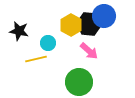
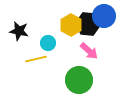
black hexagon: moved 1 px left
green circle: moved 2 px up
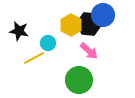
blue circle: moved 1 px left, 1 px up
black hexagon: moved 1 px right
yellow line: moved 2 px left, 1 px up; rotated 15 degrees counterclockwise
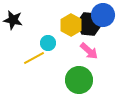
black star: moved 6 px left, 11 px up
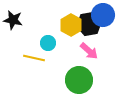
black hexagon: rotated 15 degrees counterclockwise
yellow line: rotated 40 degrees clockwise
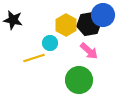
yellow hexagon: moved 5 px left
cyan circle: moved 2 px right
yellow line: rotated 30 degrees counterclockwise
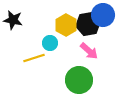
black hexagon: moved 1 px left
